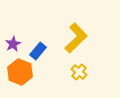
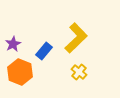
blue rectangle: moved 6 px right
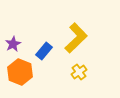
yellow cross: rotated 14 degrees clockwise
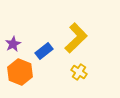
blue rectangle: rotated 12 degrees clockwise
yellow cross: rotated 21 degrees counterclockwise
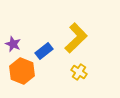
purple star: rotated 21 degrees counterclockwise
orange hexagon: moved 2 px right, 1 px up
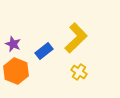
orange hexagon: moved 6 px left
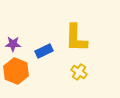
yellow L-shape: rotated 136 degrees clockwise
purple star: rotated 21 degrees counterclockwise
blue rectangle: rotated 12 degrees clockwise
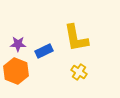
yellow L-shape: rotated 12 degrees counterclockwise
purple star: moved 5 px right
